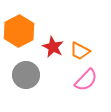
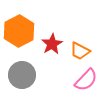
red star: moved 1 px left, 3 px up; rotated 15 degrees clockwise
gray circle: moved 4 px left
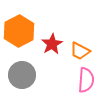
pink semicircle: rotated 40 degrees counterclockwise
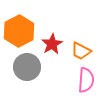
orange trapezoid: moved 1 px right
gray circle: moved 5 px right, 8 px up
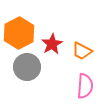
orange hexagon: moved 2 px down
orange trapezoid: moved 1 px right
pink semicircle: moved 1 px left, 6 px down
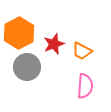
red star: moved 2 px right; rotated 10 degrees clockwise
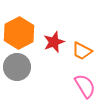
red star: moved 2 px up
gray circle: moved 10 px left
pink semicircle: rotated 35 degrees counterclockwise
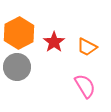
red star: rotated 15 degrees counterclockwise
orange trapezoid: moved 5 px right, 4 px up
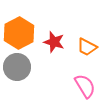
red star: rotated 20 degrees counterclockwise
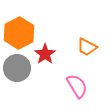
red star: moved 9 px left, 12 px down; rotated 20 degrees clockwise
gray circle: moved 1 px down
pink semicircle: moved 8 px left
